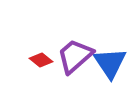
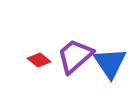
red diamond: moved 2 px left
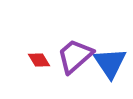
red diamond: rotated 20 degrees clockwise
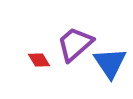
purple trapezoid: moved 12 px up
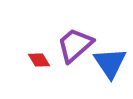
purple trapezoid: moved 1 px down
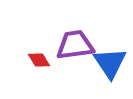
purple trapezoid: rotated 33 degrees clockwise
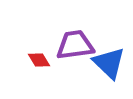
blue triangle: moved 1 px left; rotated 12 degrees counterclockwise
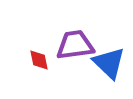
red diamond: rotated 20 degrees clockwise
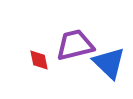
purple trapezoid: rotated 6 degrees counterclockwise
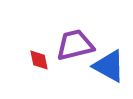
blue triangle: moved 3 px down; rotated 15 degrees counterclockwise
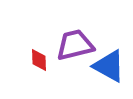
red diamond: rotated 10 degrees clockwise
